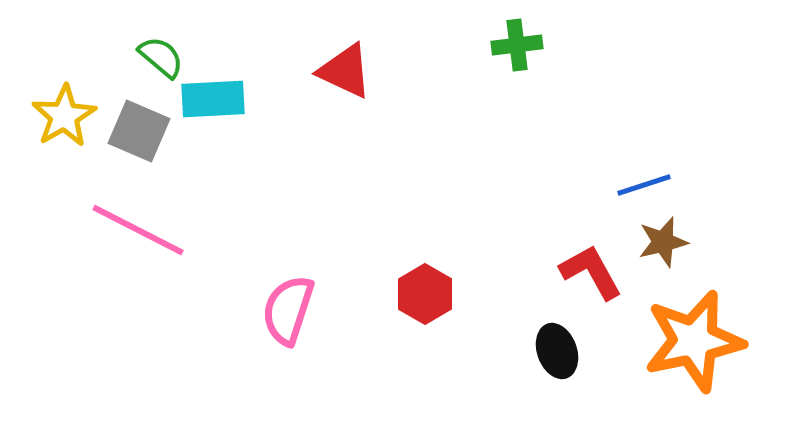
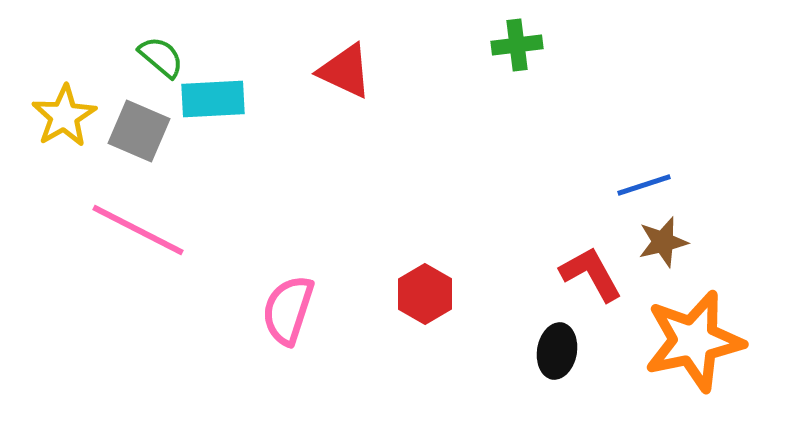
red L-shape: moved 2 px down
black ellipse: rotated 30 degrees clockwise
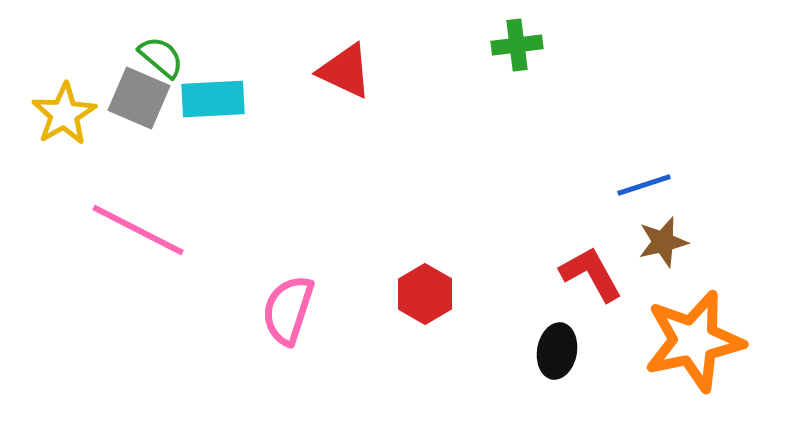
yellow star: moved 2 px up
gray square: moved 33 px up
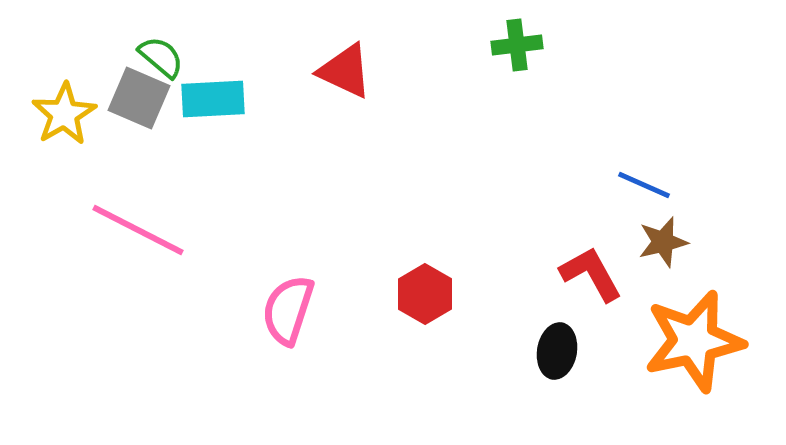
blue line: rotated 42 degrees clockwise
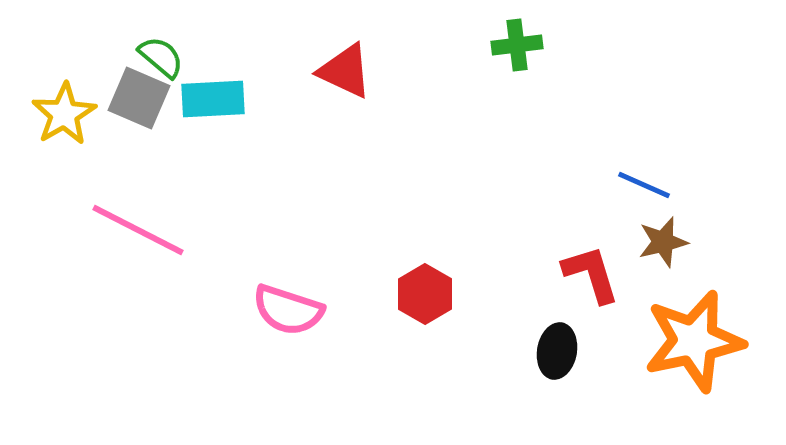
red L-shape: rotated 12 degrees clockwise
pink semicircle: rotated 90 degrees counterclockwise
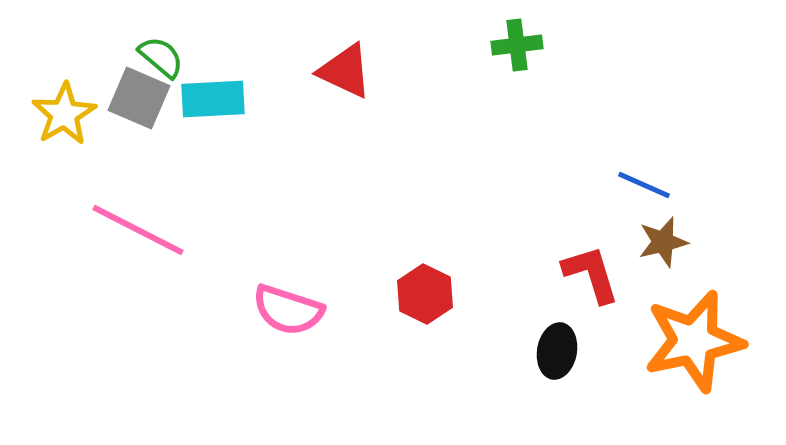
red hexagon: rotated 4 degrees counterclockwise
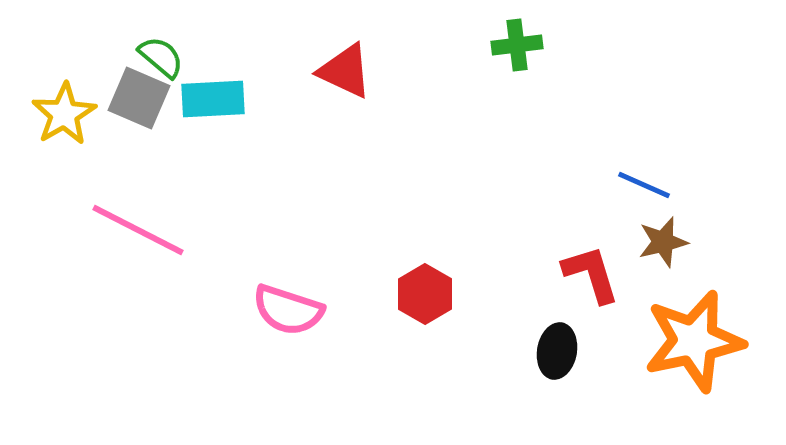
red hexagon: rotated 4 degrees clockwise
